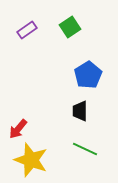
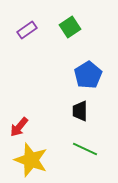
red arrow: moved 1 px right, 2 px up
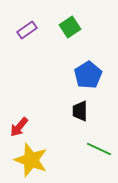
green line: moved 14 px right
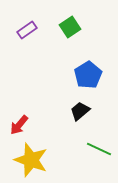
black trapezoid: rotated 50 degrees clockwise
red arrow: moved 2 px up
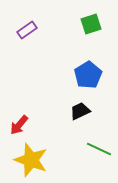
green square: moved 21 px right, 3 px up; rotated 15 degrees clockwise
black trapezoid: rotated 15 degrees clockwise
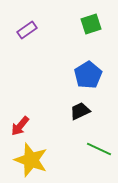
red arrow: moved 1 px right, 1 px down
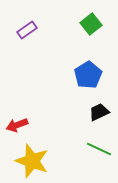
green square: rotated 20 degrees counterclockwise
black trapezoid: moved 19 px right, 1 px down
red arrow: moved 3 px left, 1 px up; rotated 30 degrees clockwise
yellow star: moved 1 px right, 1 px down
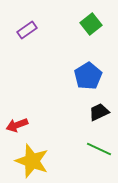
blue pentagon: moved 1 px down
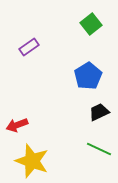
purple rectangle: moved 2 px right, 17 px down
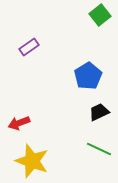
green square: moved 9 px right, 9 px up
red arrow: moved 2 px right, 2 px up
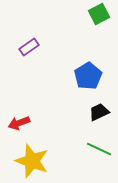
green square: moved 1 px left, 1 px up; rotated 10 degrees clockwise
